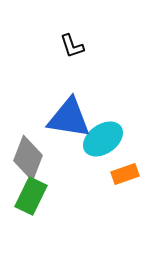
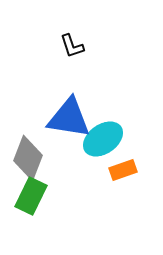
orange rectangle: moved 2 px left, 4 px up
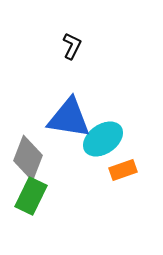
black L-shape: rotated 136 degrees counterclockwise
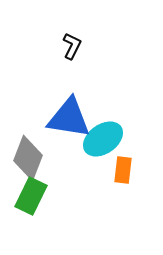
orange rectangle: rotated 64 degrees counterclockwise
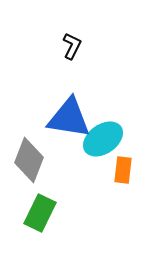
gray diamond: moved 1 px right, 2 px down
green rectangle: moved 9 px right, 17 px down
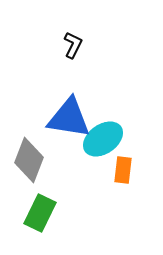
black L-shape: moved 1 px right, 1 px up
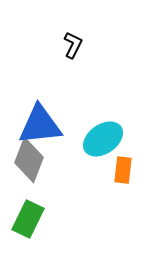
blue triangle: moved 29 px left, 7 px down; rotated 15 degrees counterclockwise
green rectangle: moved 12 px left, 6 px down
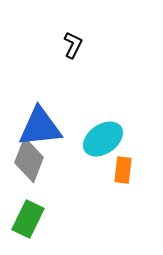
blue triangle: moved 2 px down
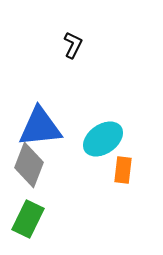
gray diamond: moved 5 px down
